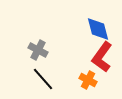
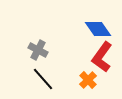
blue diamond: rotated 20 degrees counterclockwise
orange cross: rotated 18 degrees clockwise
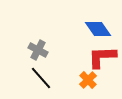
red L-shape: rotated 52 degrees clockwise
black line: moved 2 px left, 1 px up
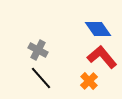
red L-shape: rotated 52 degrees clockwise
orange cross: moved 1 px right, 1 px down
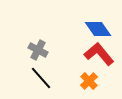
red L-shape: moved 3 px left, 3 px up
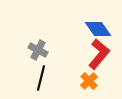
red L-shape: rotated 80 degrees clockwise
black line: rotated 55 degrees clockwise
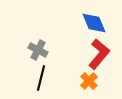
blue diamond: moved 4 px left, 6 px up; rotated 12 degrees clockwise
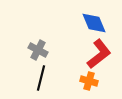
red L-shape: rotated 12 degrees clockwise
orange cross: rotated 30 degrees counterclockwise
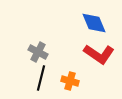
gray cross: moved 2 px down
red L-shape: rotated 72 degrees clockwise
orange cross: moved 19 px left
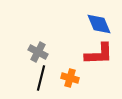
blue diamond: moved 5 px right, 1 px down
red L-shape: rotated 36 degrees counterclockwise
orange cross: moved 3 px up
